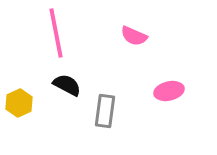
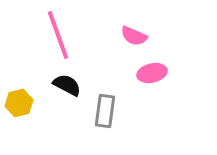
pink line: moved 2 px right, 2 px down; rotated 9 degrees counterclockwise
pink ellipse: moved 17 px left, 18 px up
yellow hexagon: rotated 12 degrees clockwise
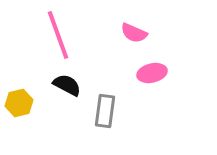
pink semicircle: moved 3 px up
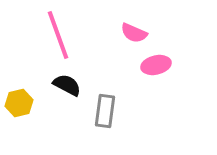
pink ellipse: moved 4 px right, 8 px up
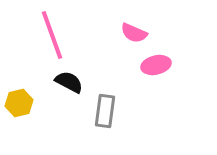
pink line: moved 6 px left
black semicircle: moved 2 px right, 3 px up
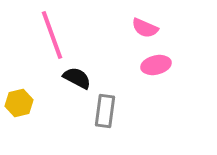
pink semicircle: moved 11 px right, 5 px up
black semicircle: moved 8 px right, 4 px up
